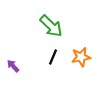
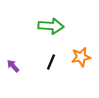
green arrow: rotated 40 degrees counterclockwise
black line: moved 2 px left, 5 px down
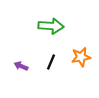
purple arrow: moved 8 px right; rotated 24 degrees counterclockwise
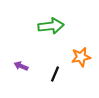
green arrow: rotated 10 degrees counterclockwise
black line: moved 4 px right, 12 px down
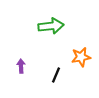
purple arrow: rotated 64 degrees clockwise
black line: moved 1 px right, 1 px down
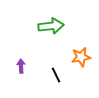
black line: rotated 49 degrees counterclockwise
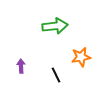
green arrow: moved 4 px right
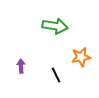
green arrow: rotated 15 degrees clockwise
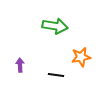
purple arrow: moved 1 px left, 1 px up
black line: rotated 56 degrees counterclockwise
